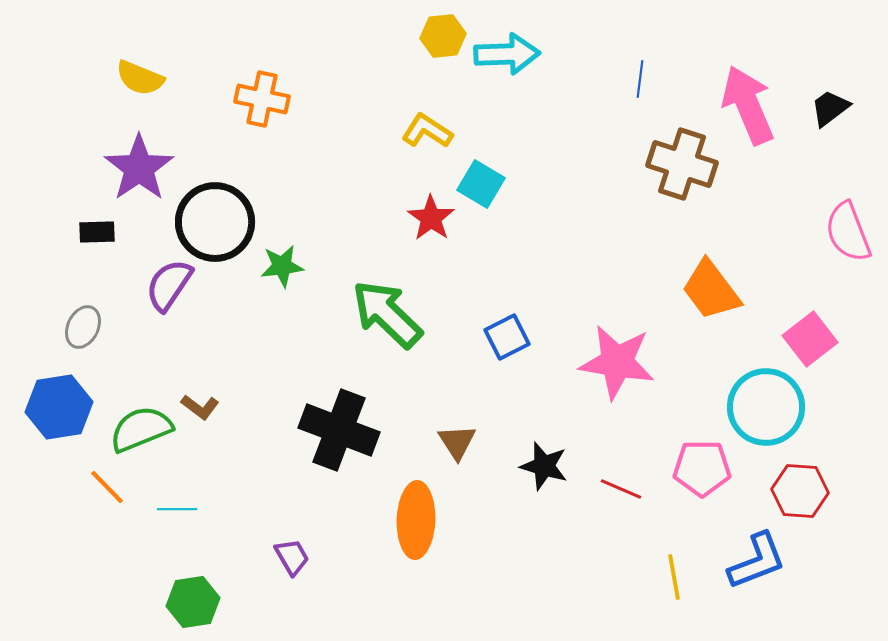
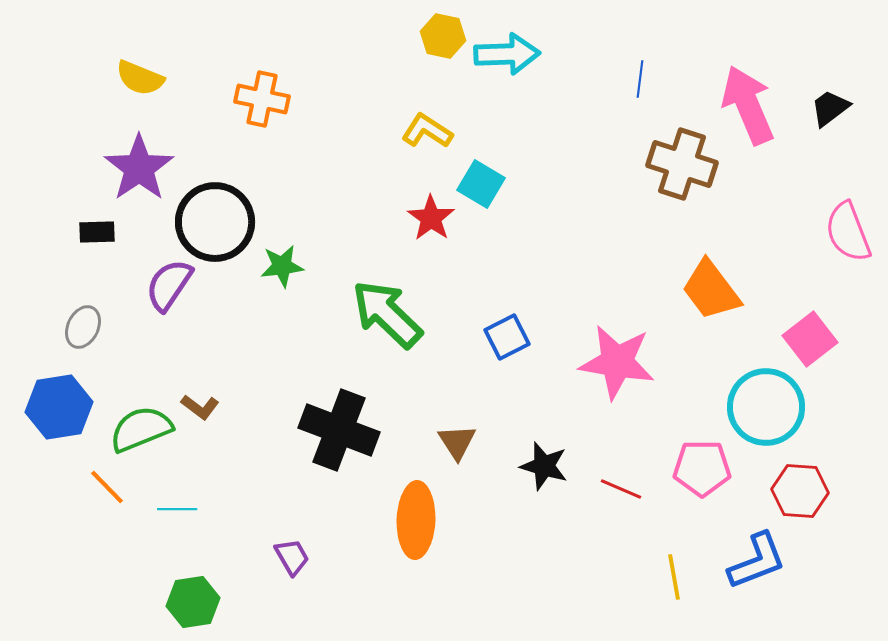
yellow hexagon: rotated 18 degrees clockwise
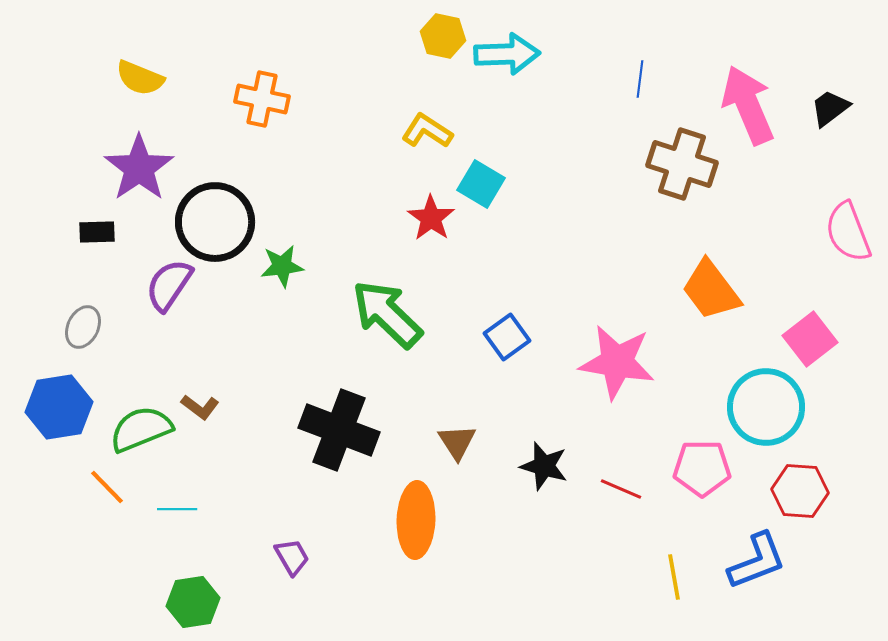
blue square: rotated 9 degrees counterclockwise
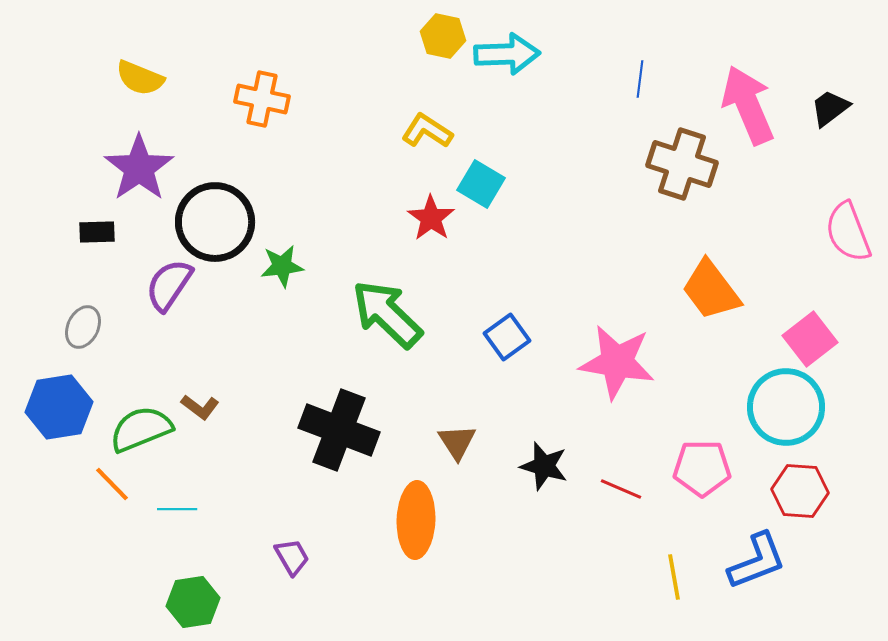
cyan circle: moved 20 px right
orange line: moved 5 px right, 3 px up
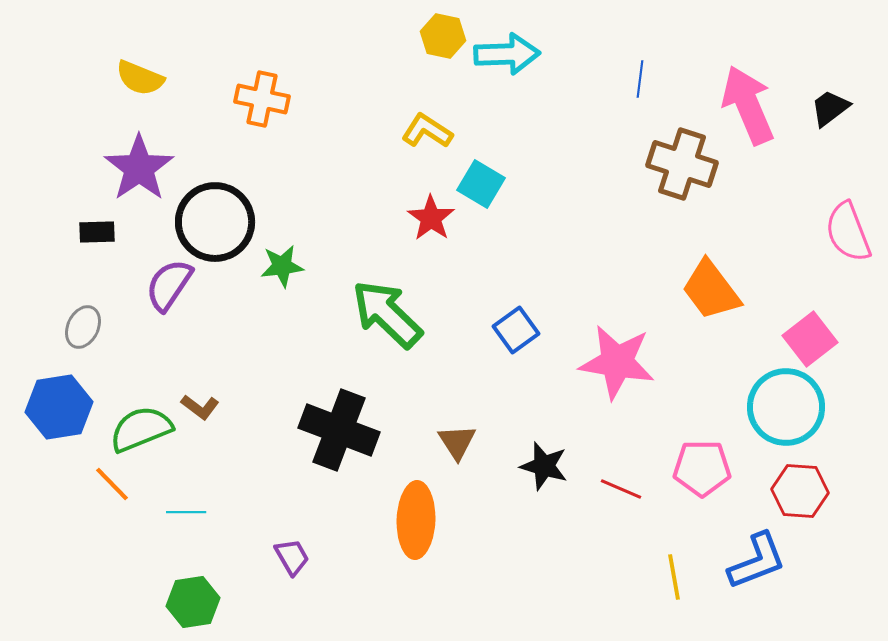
blue square: moved 9 px right, 7 px up
cyan line: moved 9 px right, 3 px down
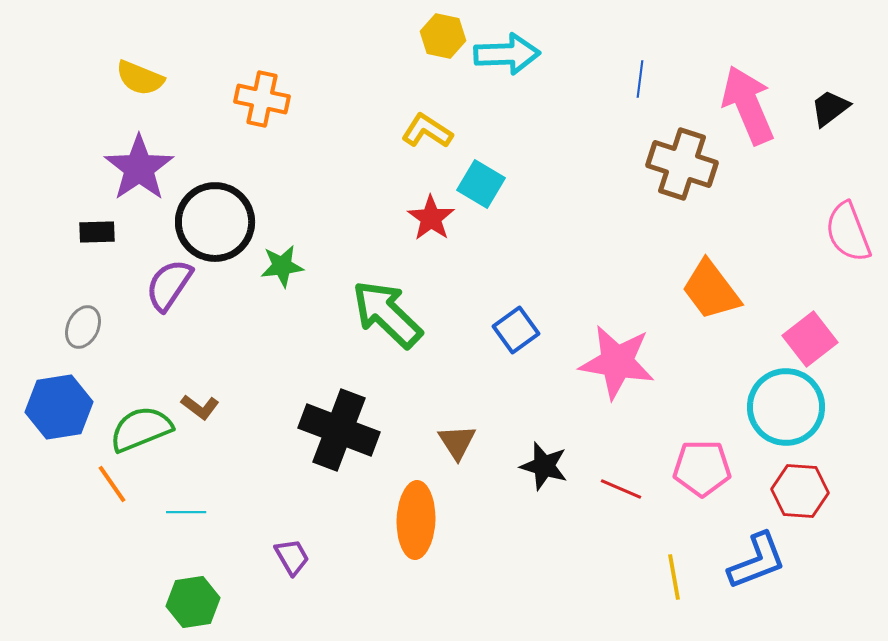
orange line: rotated 9 degrees clockwise
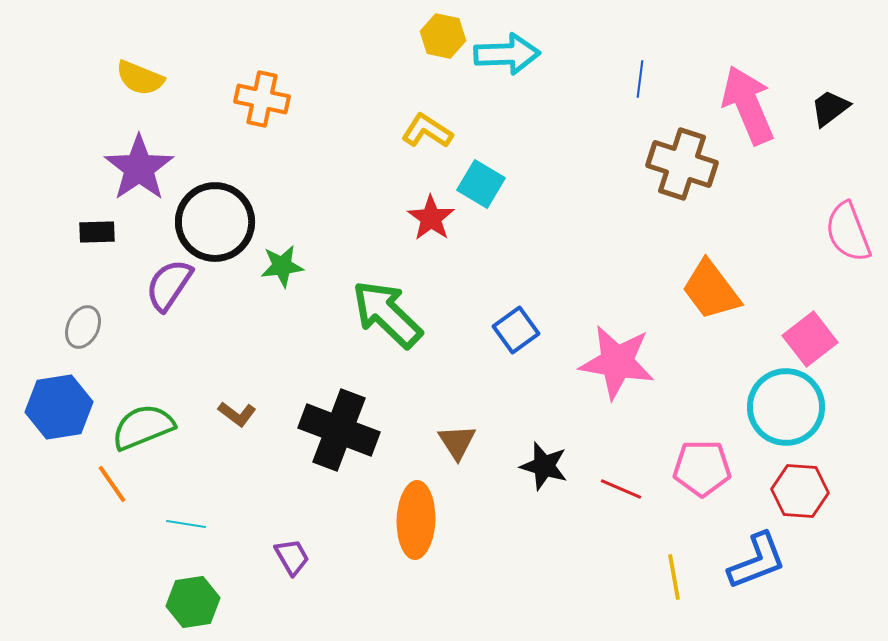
brown L-shape: moved 37 px right, 7 px down
green semicircle: moved 2 px right, 2 px up
cyan line: moved 12 px down; rotated 9 degrees clockwise
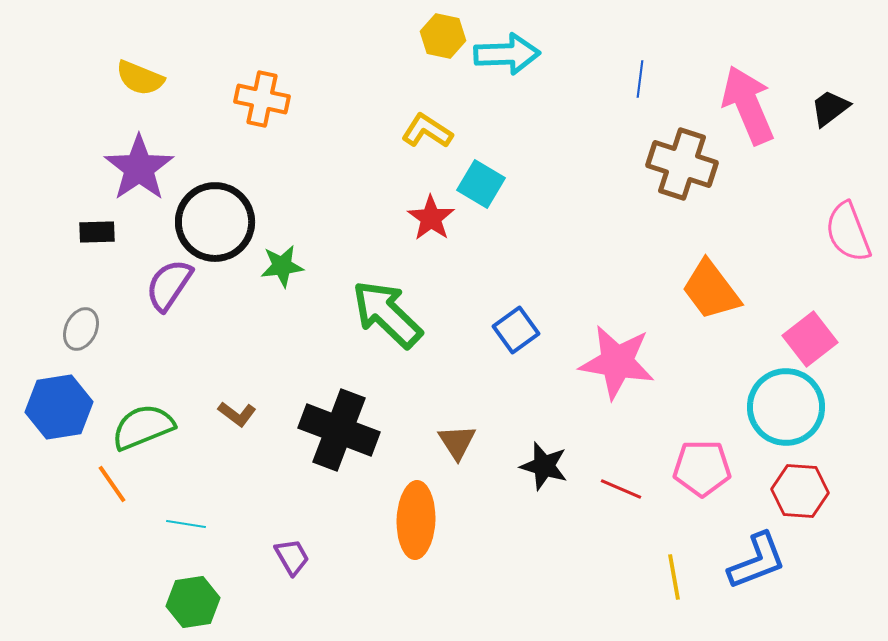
gray ellipse: moved 2 px left, 2 px down
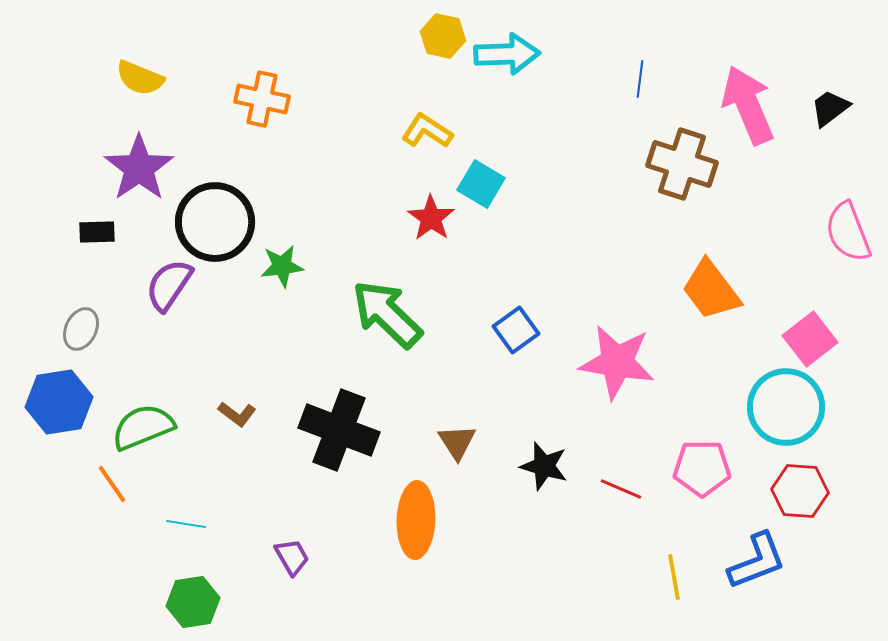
blue hexagon: moved 5 px up
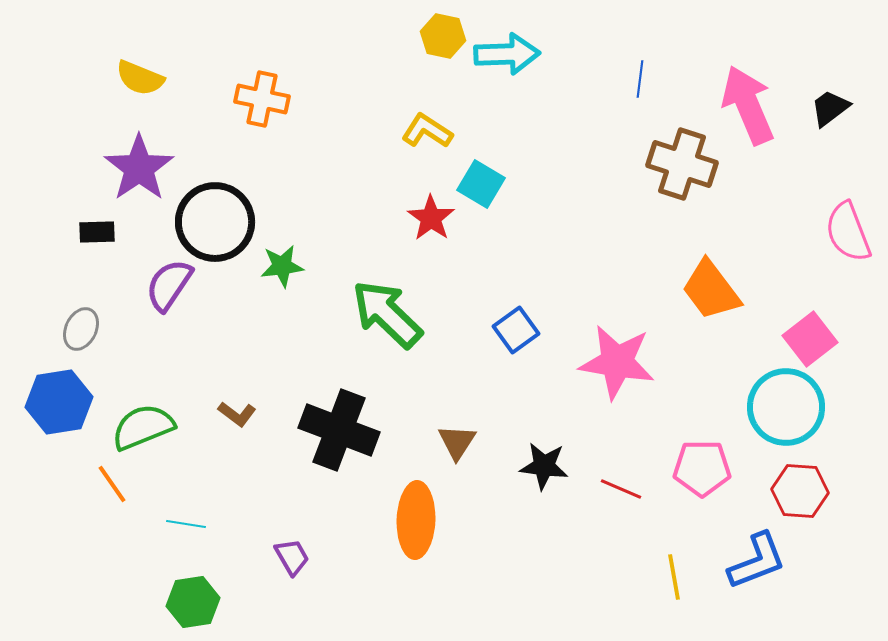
brown triangle: rotated 6 degrees clockwise
black star: rotated 9 degrees counterclockwise
